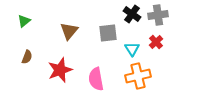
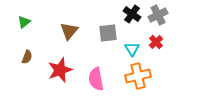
gray cross: rotated 18 degrees counterclockwise
green triangle: moved 1 px down
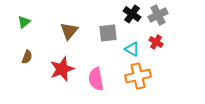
red cross: rotated 16 degrees counterclockwise
cyan triangle: rotated 28 degrees counterclockwise
red star: moved 2 px right, 1 px up
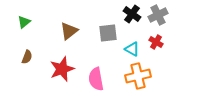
brown triangle: rotated 12 degrees clockwise
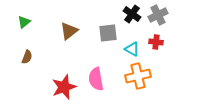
red cross: rotated 24 degrees counterclockwise
red star: moved 2 px right, 18 px down
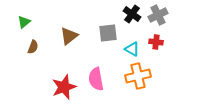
brown triangle: moved 5 px down
brown semicircle: moved 6 px right, 10 px up
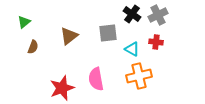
orange cross: moved 1 px right
red star: moved 2 px left, 1 px down
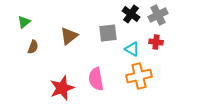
black cross: moved 1 px left
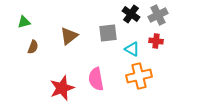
green triangle: rotated 24 degrees clockwise
red cross: moved 1 px up
